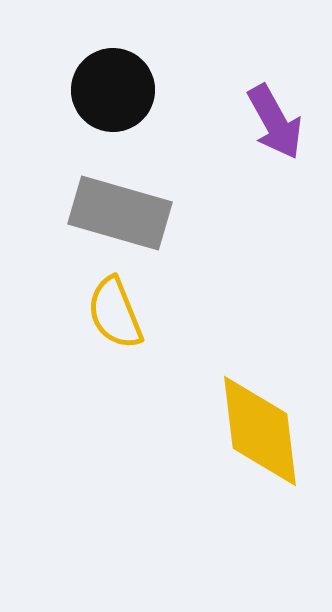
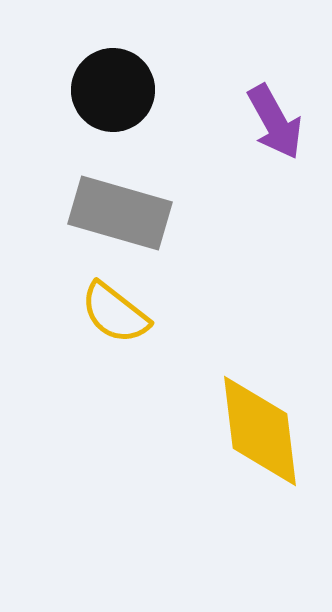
yellow semicircle: rotated 30 degrees counterclockwise
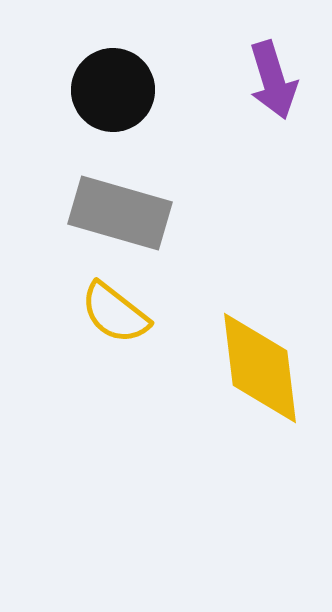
purple arrow: moved 2 px left, 42 px up; rotated 12 degrees clockwise
yellow diamond: moved 63 px up
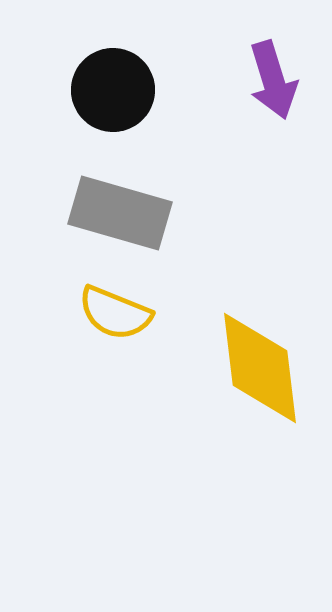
yellow semicircle: rotated 16 degrees counterclockwise
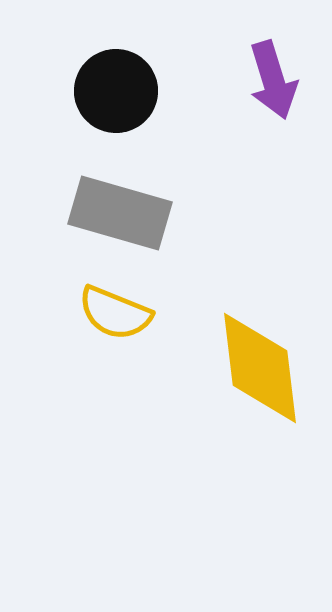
black circle: moved 3 px right, 1 px down
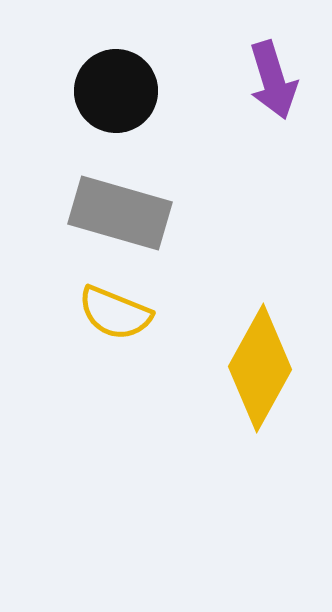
yellow diamond: rotated 36 degrees clockwise
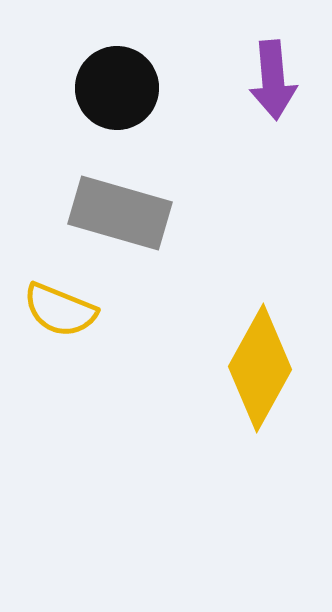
purple arrow: rotated 12 degrees clockwise
black circle: moved 1 px right, 3 px up
yellow semicircle: moved 55 px left, 3 px up
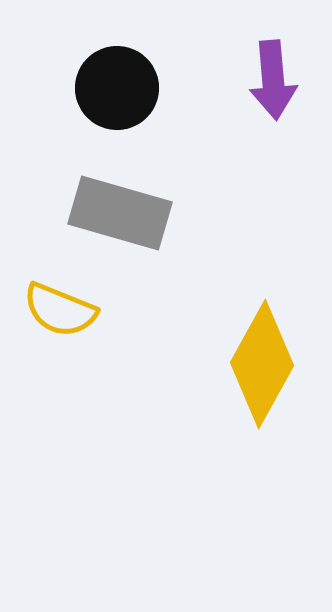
yellow diamond: moved 2 px right, 4 px up
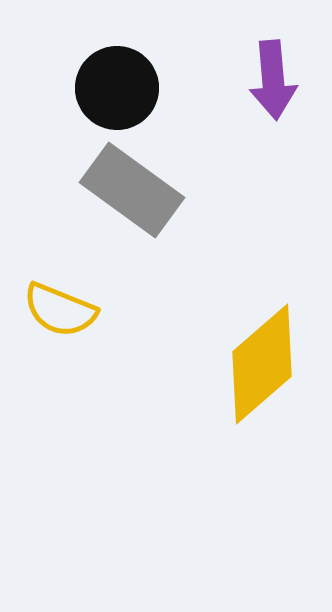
gray rectangle: moved 12 px right, 23 px up; rotated 20 degrees clockwise
yellow diamond: rotated 20 degrees clockwise
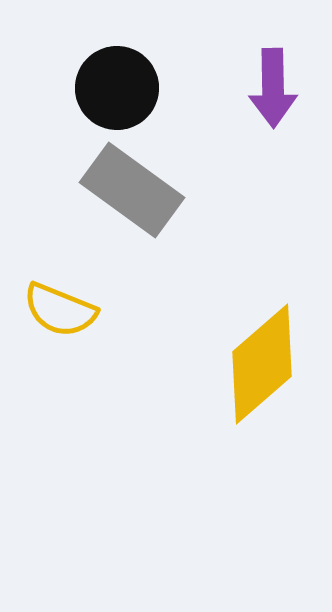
purple arrow: moved 8 px down; rotated 4 degrees clockwise
